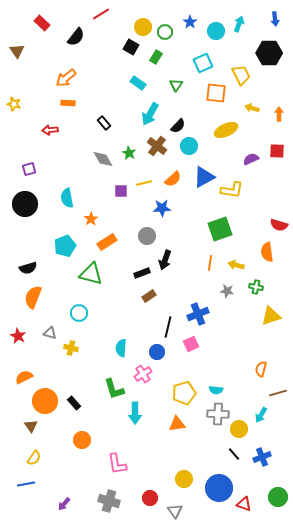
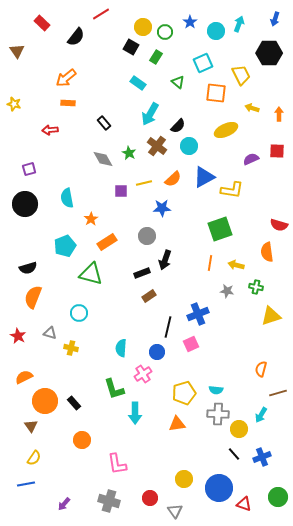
blue arrow at (275, 19): rotated 24 degrees clockwise
green triangle at (176, 85): moved 2 px right, 3 px up; rotated 24 degrees counterclockwise
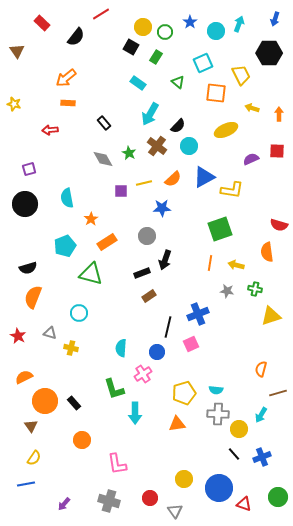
green cross at (256, 287): moved 1 px left, 2 px down
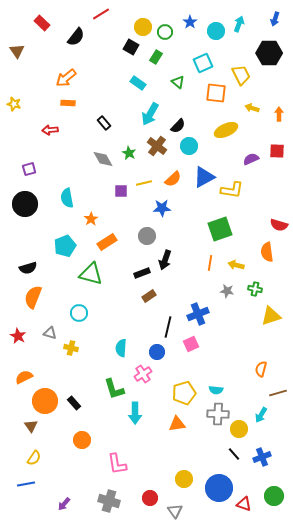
green circle at (278, 497): moved 4 px left, 1 px up
